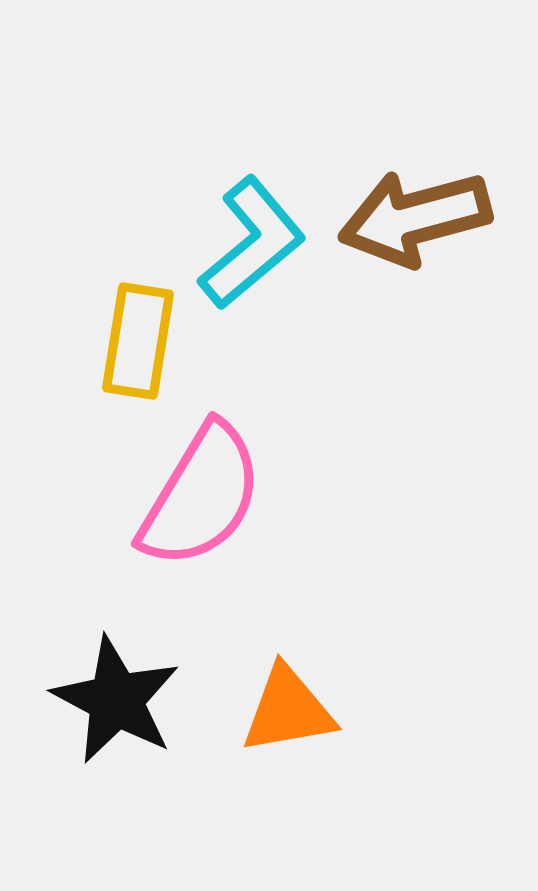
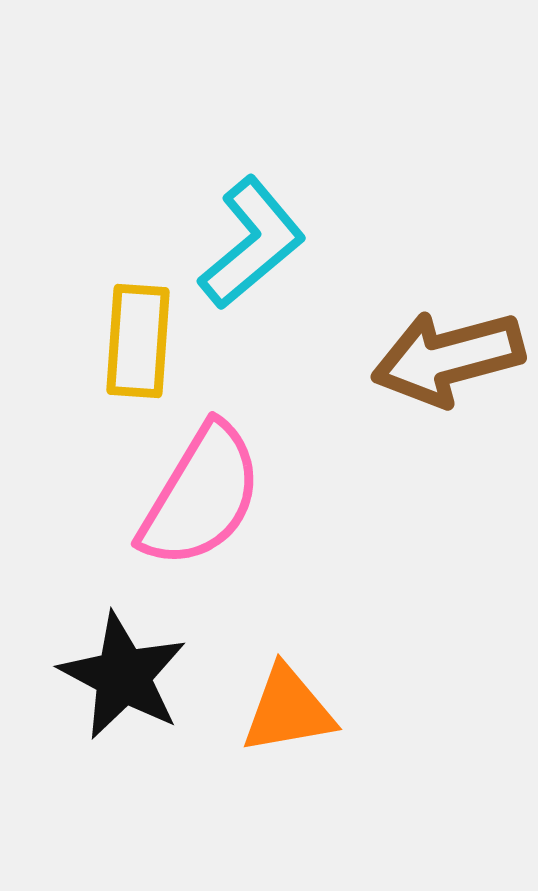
brown arrow: moved 33 px right, 140 px down
yellow rectangle: rotated 5 degrees counterclockwise
black star: moved 7 px right, 24 px up
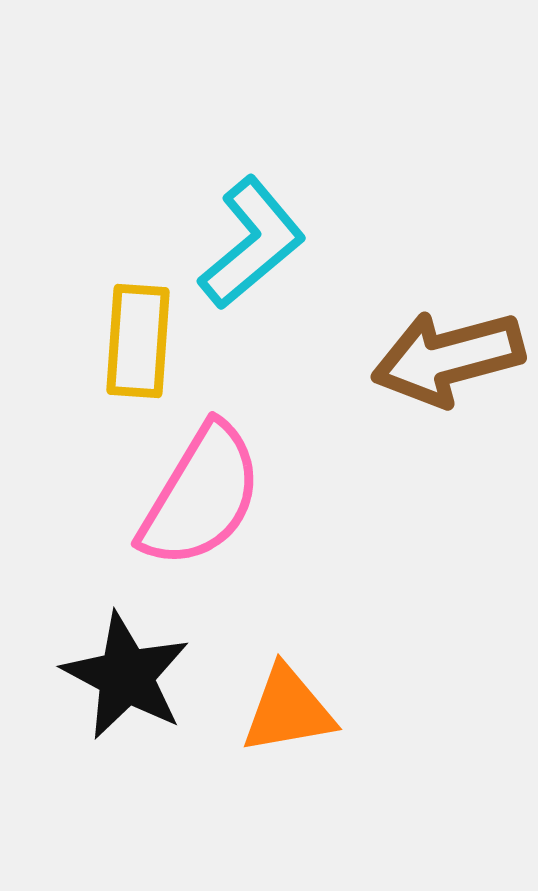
black star: moved 3 px right
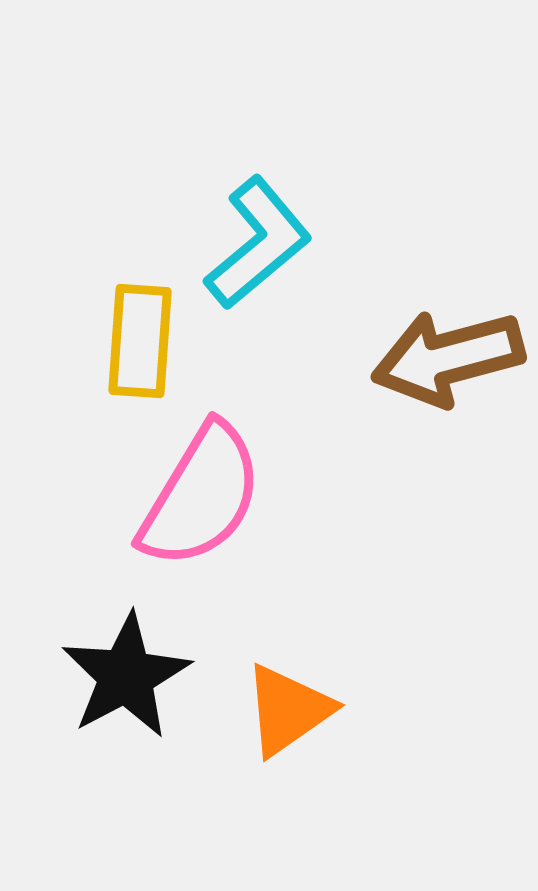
cyan L-shape: moved 6 px right
yellow rectangle: moved 2 px right
black star: rotated 16 degrees clockwise
orange triangle: rotated 25 degrees counterclockwise
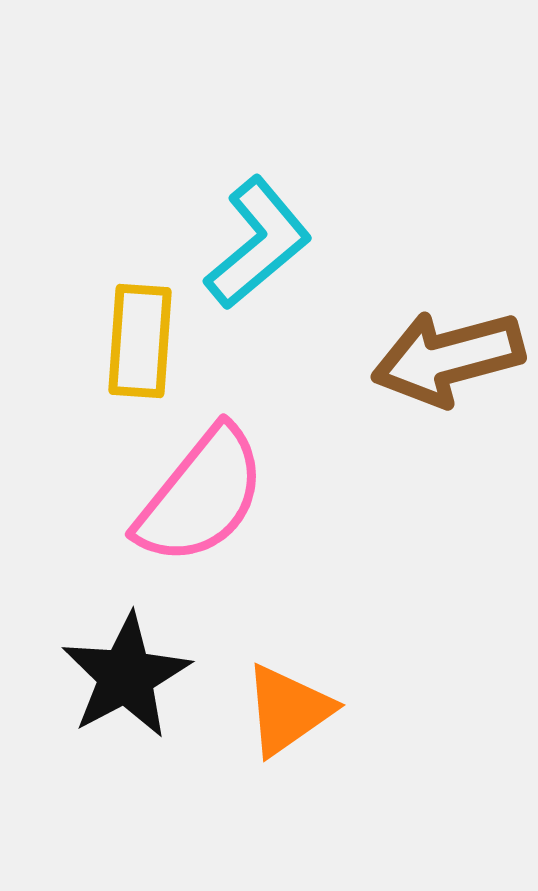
pink semicircle: rotated 8 degrees clockwise
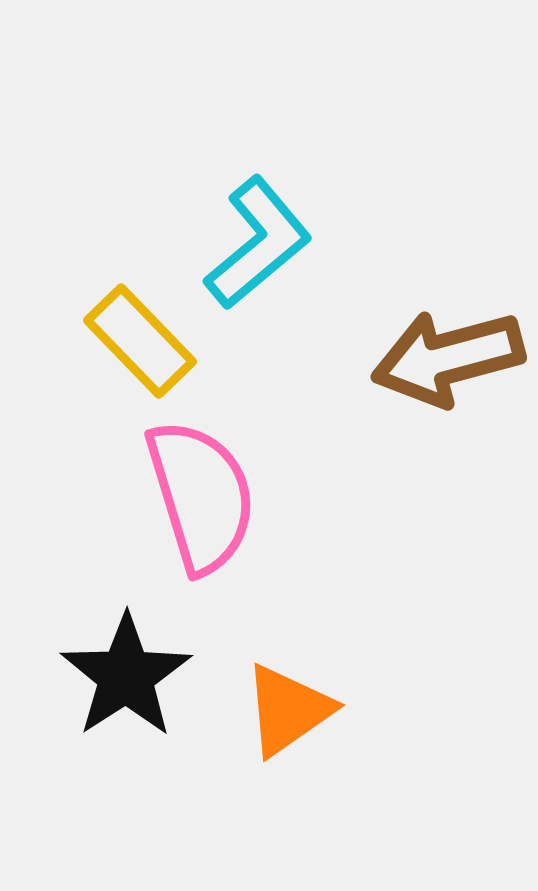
yellow rectangle: rotated 48 degrees counterclockwise
pink semicircle: rotated 56 degrees counterclockwise
black star: rotated 5 degrees counterclockwise
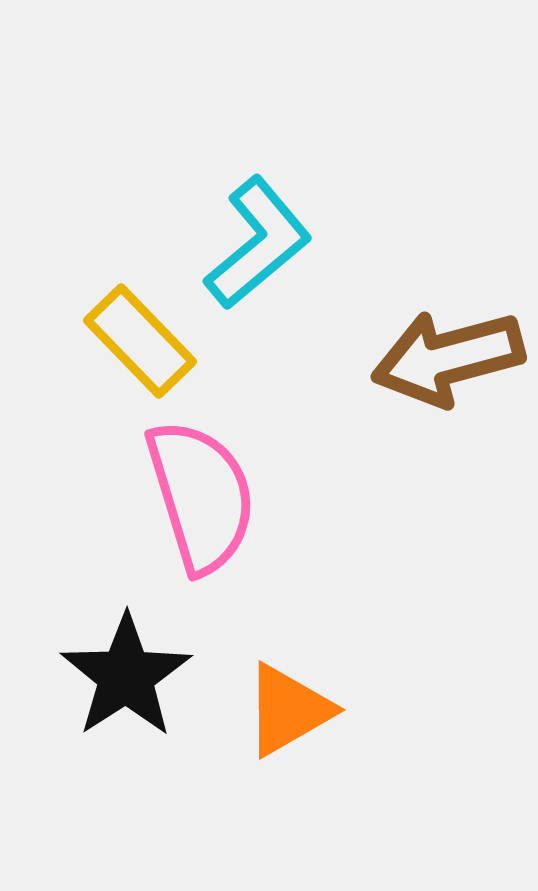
orange triangle: rotated 5 degrees clockwise
